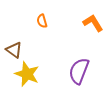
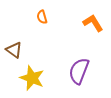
orange semicircle: moved 4 px up
yellow star: moved 5 px right, 4 px down
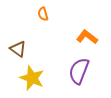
orange semicircle: moved 1 px right, 3 px up
orange L-shape: moved 6 px left, 14 px down; rotated 20 degrees counterclockwise
brown triangle: moved 4 px right, 1 px up
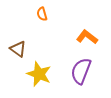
orange semicircle: moved 1 px left
purple semicircle: moved 2 px right
yellow star: moved 7 px right, 4 px up
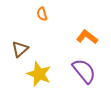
brown triangle: moved 2 px right; rotated 42 degrees clockwise
purple semicircle: moved 3 px right; rotated 120 degrees clockwise
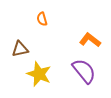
orange semicircle: moved 5 px down
orange L-shape: moved 3 px right, 3 px down
brown triangle: rotated 30 degrees clockwise
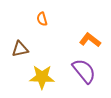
yellow star: moved 3 px right, 3 px down; rotated 20 degrees counterclockwise
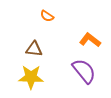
orange semicircle: moved 5 px right, 3 px up; rotated 40 degrees counterclockwise
brown triangle: moved 14 px right; rotated 18 degrees clockwise
yellow star: moved 11 px left
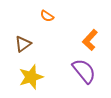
orange L-shape: rotated 85 degrees counterclockwise
brown triangle: moved 11 px left, 5 px up; rotated 42 degrees counterclockwise
yellow star: rotated 20 degrees counterclockwise
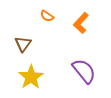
orange L-shape: moved 9 px left, 17 px up
brown triangle: rotated 18 degrees counterclockwise
yellow star: rotated 15 degrees counterclockwise
